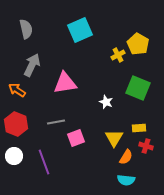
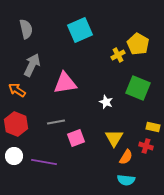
yellow rectangle: moved 14 px right, 1 px up; rotated 16 degrees clockwise
purple line: rotated 60 degrees counterclockwise
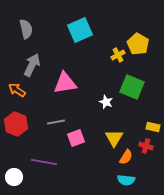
green square: moved 6 px left, 1 px up
white circle: moved 21 px down
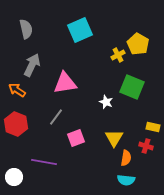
gray line: moved 5 px up; rotated 42 degrees counterclockwise
orange semicircle: moved 1 px down; rotated 21 degrees counterclockwise
